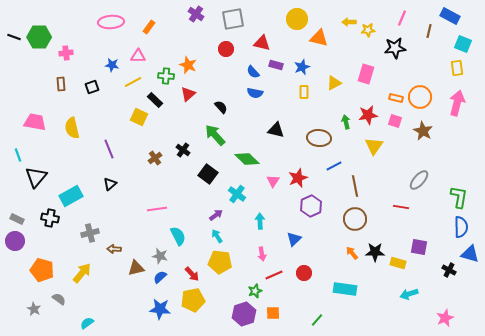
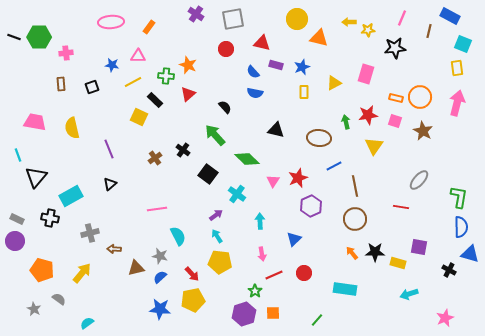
black semicircle at (221, 107): moved 4 px right
green star at (255, 291): rotated 16 degrees counterclockwise
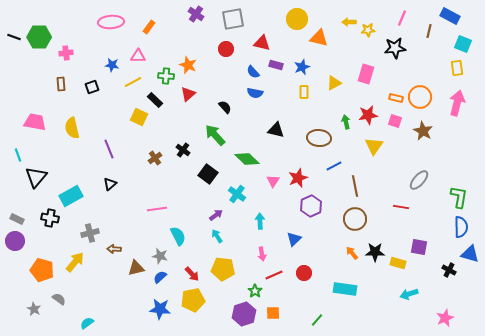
yellow pentagon at (220, 262): moved 3 px right, 7 px down
yellow arrow at (82, 273): moved 7 px left, 11 px up
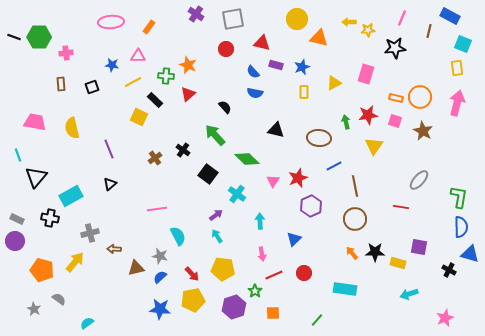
purple hexagon at (244, 314): moved 10 px left, 7 px up
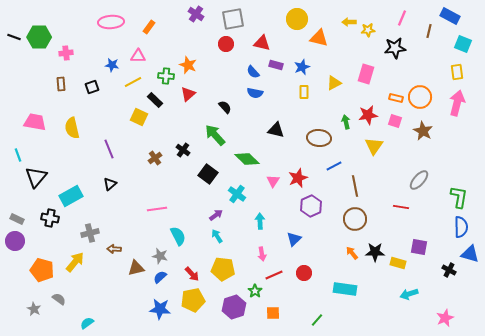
red circle at (226, 49): moved 5 px up
yellow rectangle at (457, 68): moved 4 px down
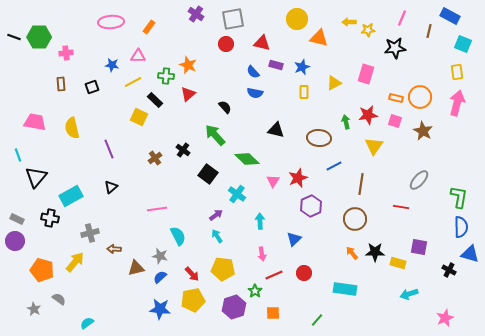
black triangle at (110, 184): moved 1 px right, 3 px down
brown line at (355, 186): moved 6 px right, 2 px up; rotated 20 degrees clockwise
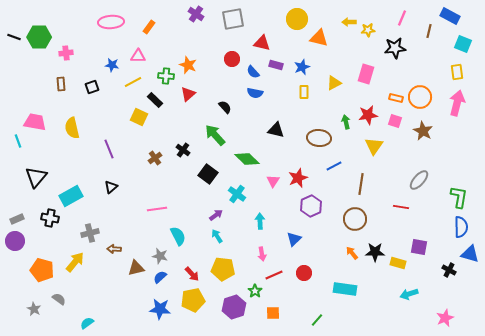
red circle at (226, 44): moved 6 px right, 15 px down
cyan line at (18, 155): moved 14 px up
gray rectangle at (17, 219): rotated 48 degrees counterclockwise
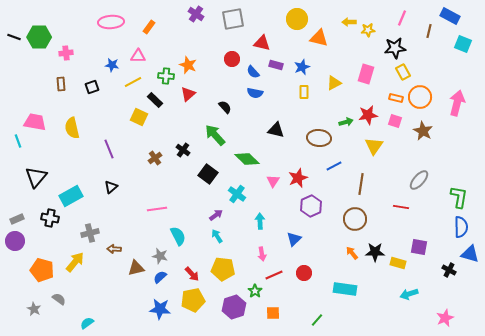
yellow rectangle at (457, 72): moved 54 px left; rotated 21 degrees counterclockwise
green arrow at (346, 122): rotated 88 degrees clockwise
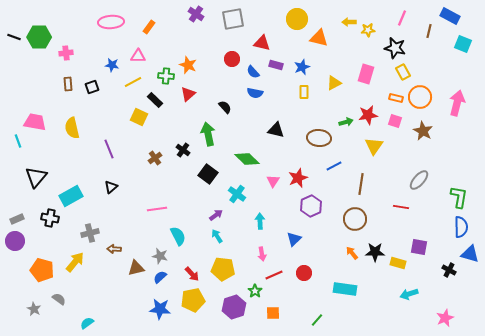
black star at (395, 48): rotated 20 degrees clockwise
brown rectangle at (61, 84): moved 7 px right
green arrow at (215, 135): moved 7 px left, 1 px up; rotated 30 degrees clockwise
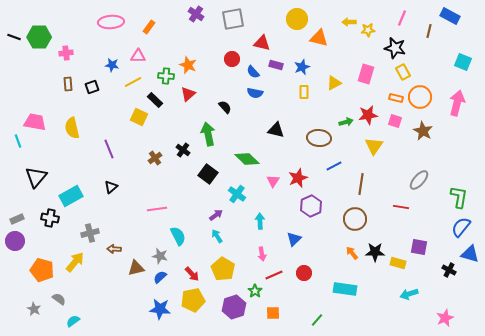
cyan square at (463, 44): moved 18 px down
blue semicircle at (461, 227): rotated 140 degrees counterclockwise
yellow pentagon at (223, 269): rotated 25 degrees clockwise
cyan semicircle at (87, 323): moved 14 px left, 2 px up
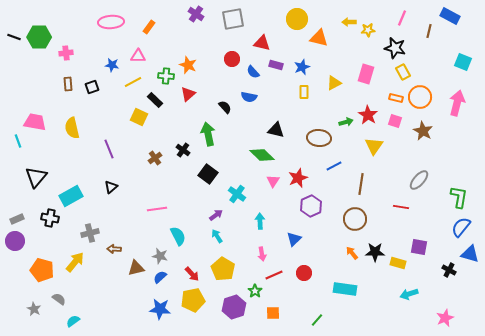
blue semicircle at (255, 93): moved 6 px left, 4 px down
red star at (368, 115): rotated 30 degrees counterclockwise
green diamond at (247, 159): moved 15 px right, 4 px up
